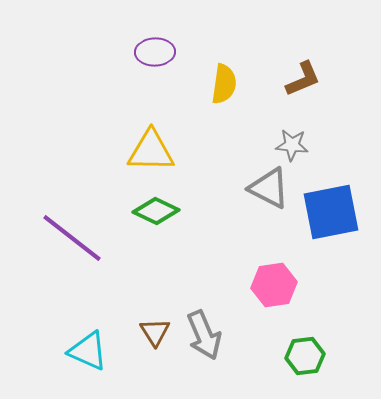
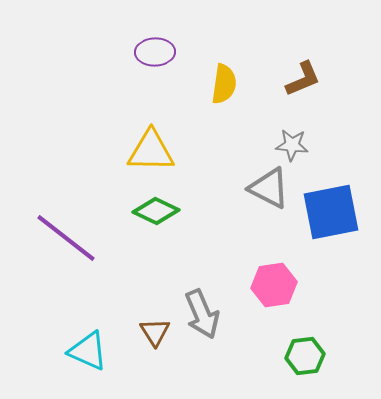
purple line: moved 6 px left
gray arrow: moved 2 px left, 21 px up
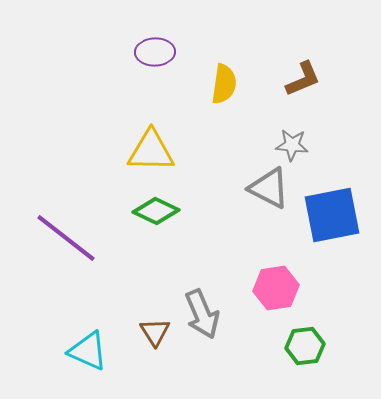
blue square: moved 1 px right, 3 px down
pink hexagon: moved 2 px right, 3 px down
green hexagon: moved 10 px up
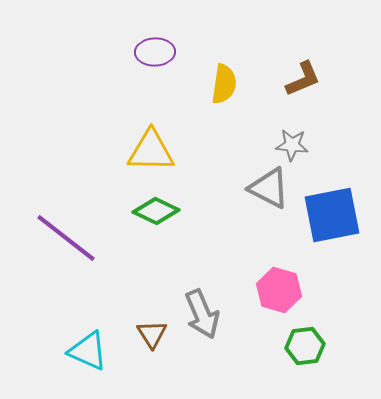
pink hexagon: moved 3 px right, 2 px down; rotated 24 degrees clockwise
brown triangle: moved 3 px left, 2 px down
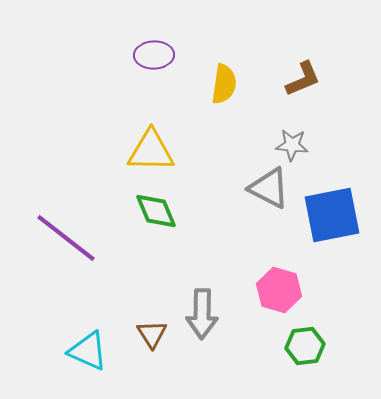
purple ellipse: moved 1 px left, 3 px down
green diamond: rotated 42 degrees clockwise
gray arrow: rotated 24 degrees clockwise
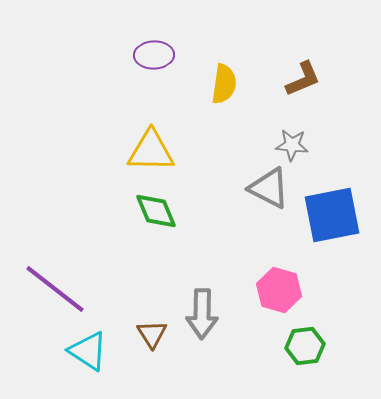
purple line: moved 11 px left, 51 px down
cyan triangle: rotated 9 degrees clockwise
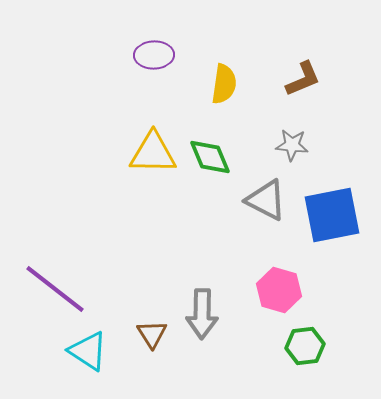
yellow triangle: moved 2 px right, 2 px down
gray triangle: moved 3 px left, 12 px down
green diamond: moved 54 px right, 54 px up
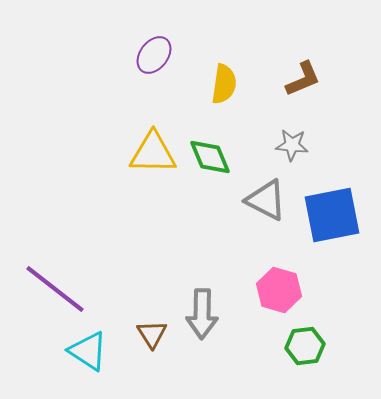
purple ellipse: rotated 51 degrees counterclockwise
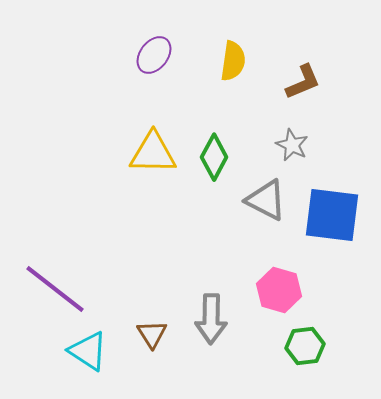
brown L-shape: moved 3 px down
yellow semicircle: moved 9 px right, 23 px up
gray star: rotated 20 degrees clockwise
green diamond: moved 4 px right; rotated 51 degrees clockwise
blue square: rotated 18 degrees clockwise
gray arrow: moved 9 px right, 5 px down
